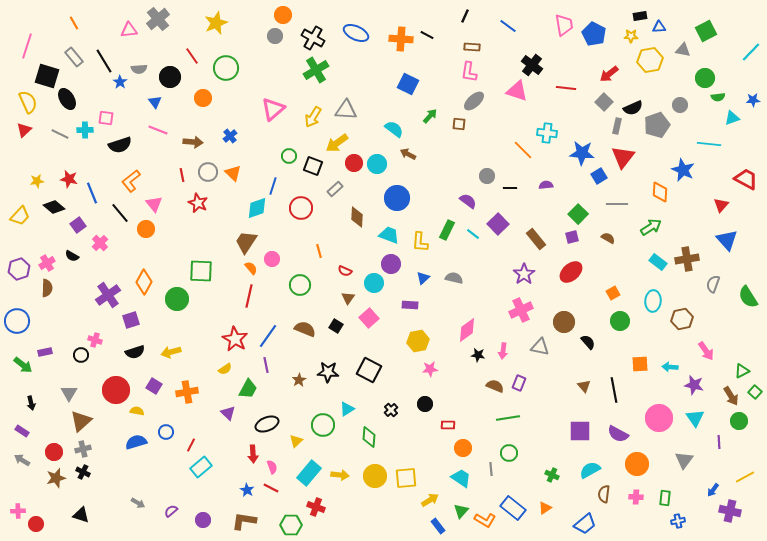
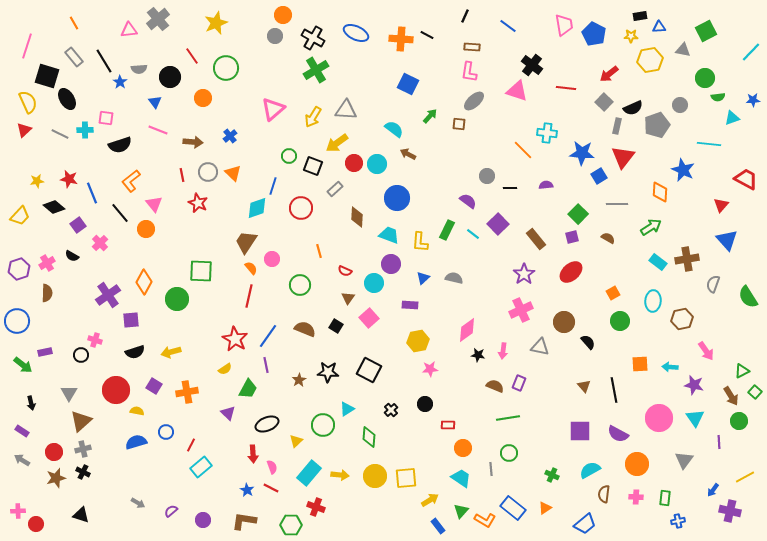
brown semicircle at (47, 288): moved 5 px down
purple square at (131, 320): rotated 12 degrees clockwise
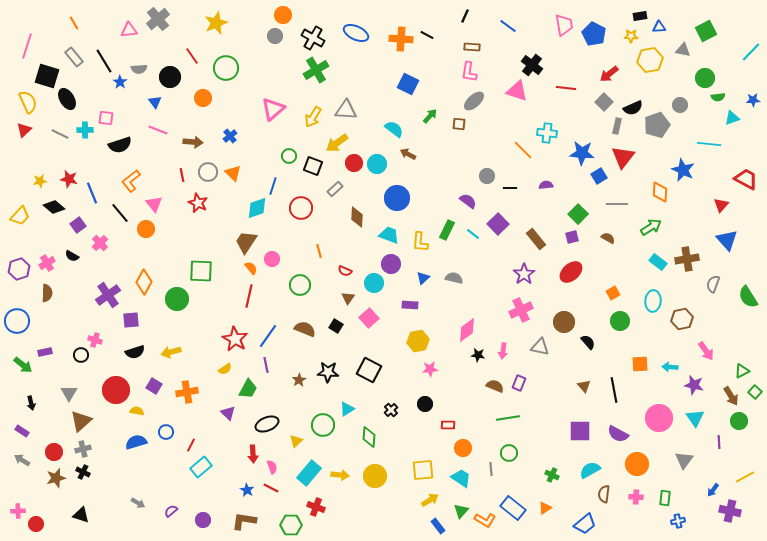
yellow star at (37, 181): moved 3 px right
yellow square at (406, 478): moved 17 px right, 8 px up
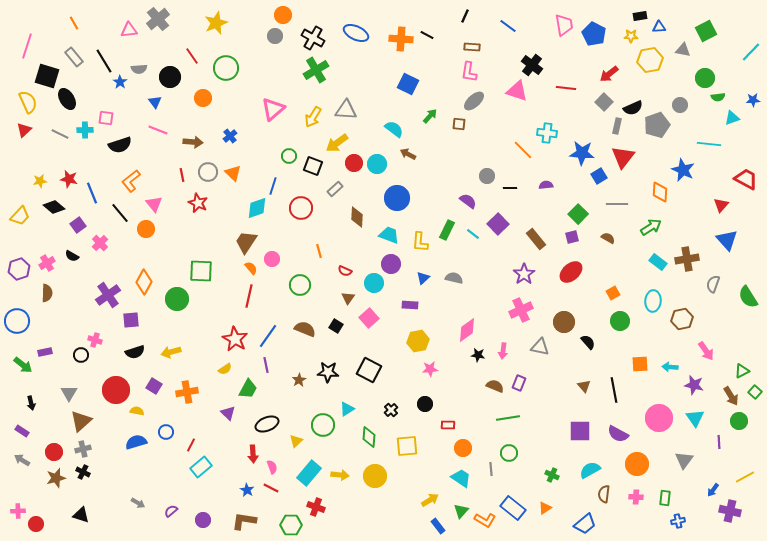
yellow square at (423, 470): moved 16 px left, 24 px up
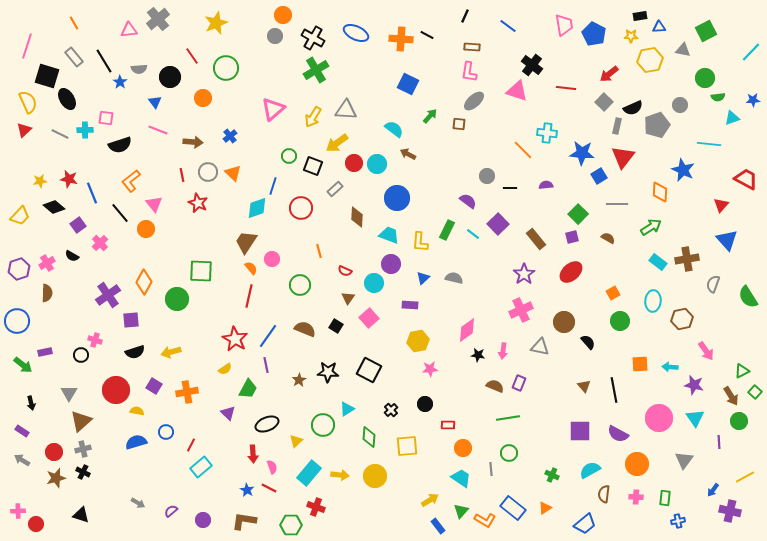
red line at (271, 488): moved 2 px left
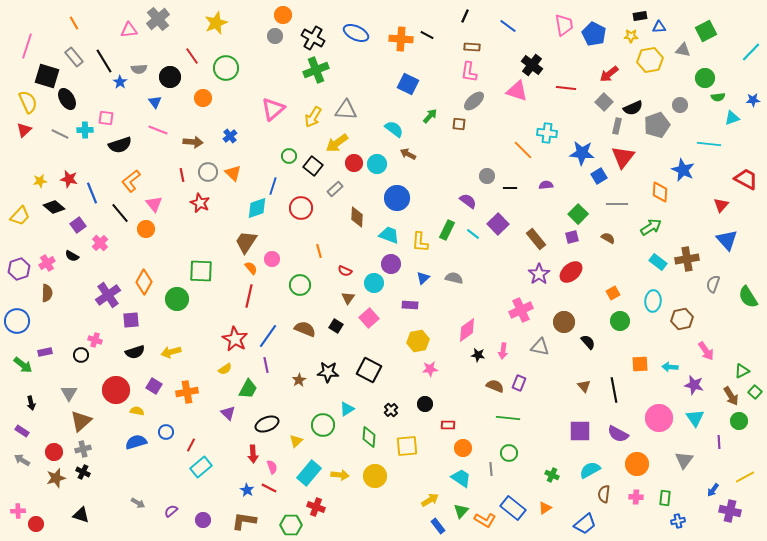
green cross at (316, 70): rotated 10 degrees clockwise
black square at (313, 166): rotated 18 degrees clockwise
red star at (198, 203): moved 2 px right
purple star at (524, 274): moved 15 px right
green line at (508, 418): rotated 15 degrees clockwise
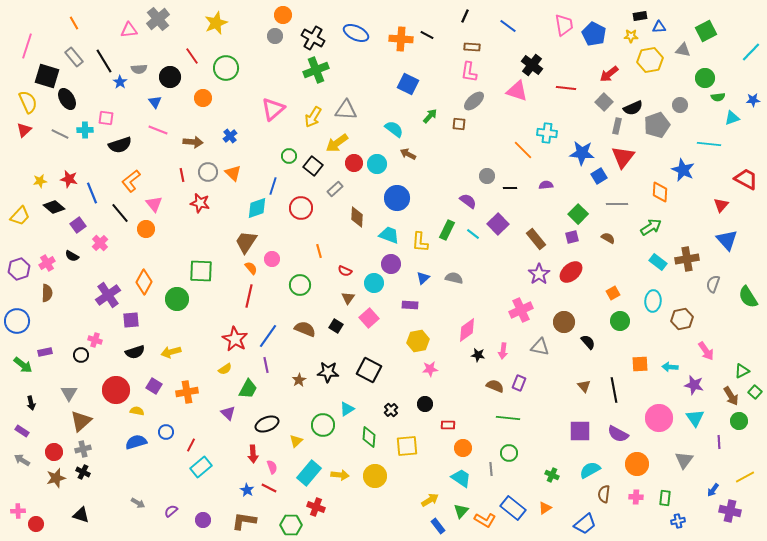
red star at (200, 203): rotated 12 degrees counterclockwise
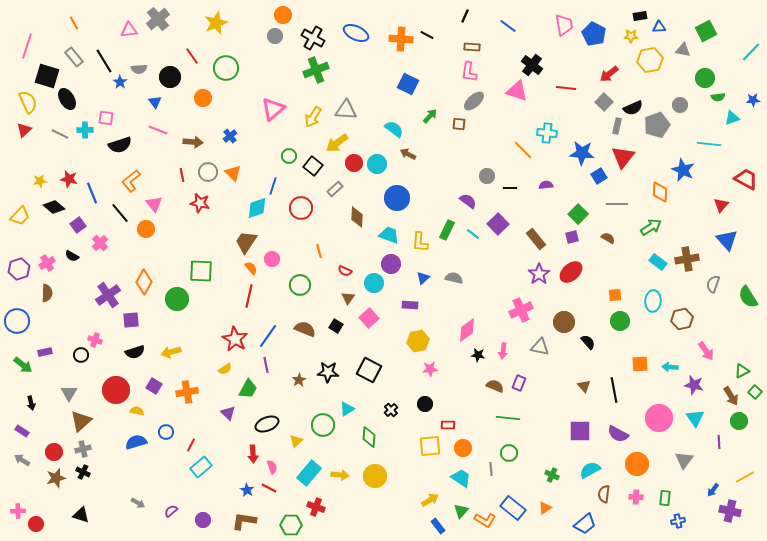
orange square at (613, 293): moved 2 px right, 2 px down; rotated 24 degrees clockwise
yellow square at (407, 446): moved 23 px right
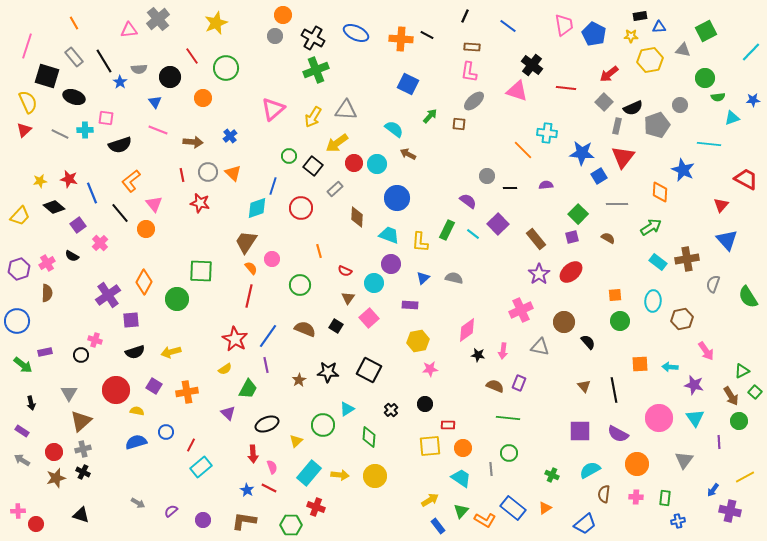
black ellipse at (67, 99): moved 7 px right, 2 px up; rotated 40 degrees counterclockwise
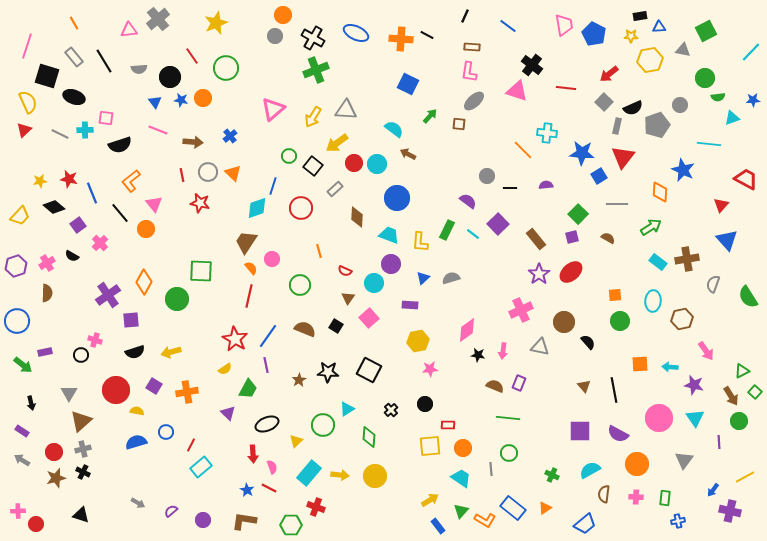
blue star at (120, 82): moved 61 px right, 18 px down; rotated 24 degrees counterclockwise
purple hexagon at (19, 269): moved 3 px left, 3 px up
gray semicircle at (454, 278): moved 3 px left; rotated 30 degrees counterclockwise
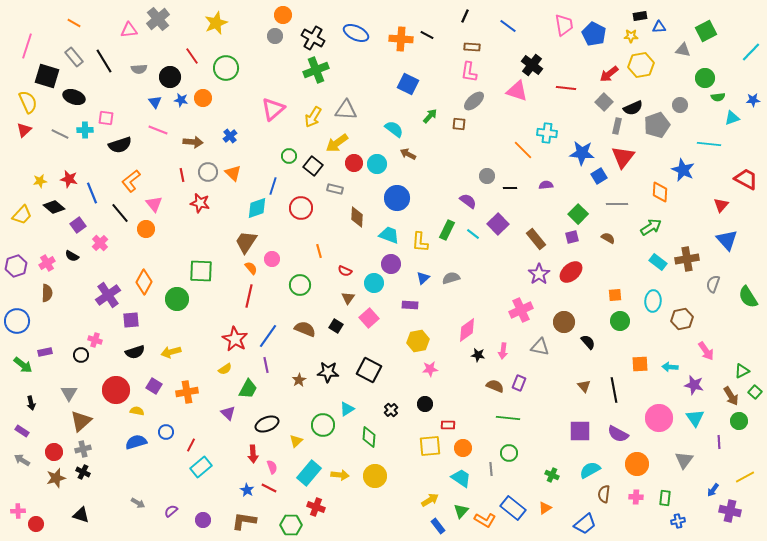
orange line at (74, 23): rotated 32 degrees counterclockwise
yellow hexagon at (650, 60): moved 9 px left, 5 px down
gray rectangle at (335, 189): rotated 56 degrees clockwise
yellow trapezoid at (20, 216): moved 2 px right, 1 px up
